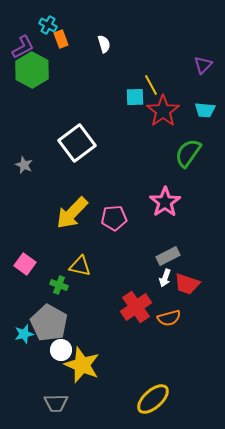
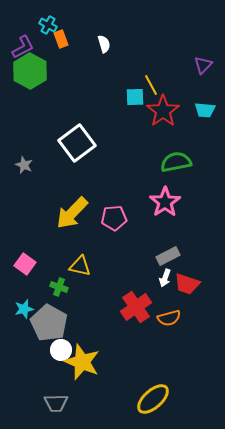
green hexagon: moved 2 px left, 1 px down
green semicircle: moved 12 px left, 9 px down; rotated 44 degrees clockwise
green cross: moved 2 px down
cyan star: moved 25 px up
yellow star: moved 3 px up
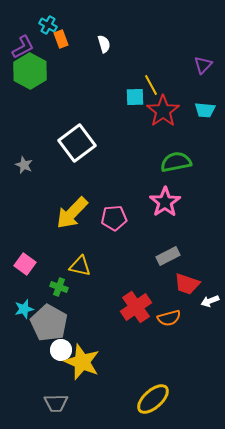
white arrow: moved 45 px right, 23 px down; rotated 48 degrees clockwise
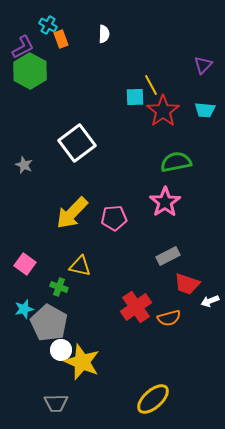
white semicircle: moved 10 px up; rotated 18 degrees clockwise
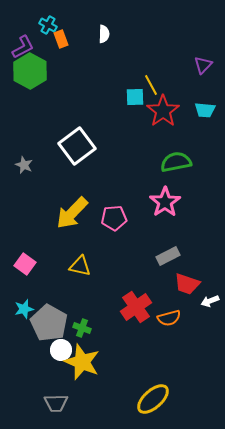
white square: moved 3 px down
green cross: moved 23 px right, 41 px down
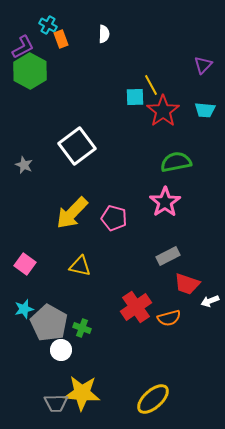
pink pentagon: rotated 20 degrees clockwise
yellow star: moved 31 px down; rotated 18 degrees counterclockwise
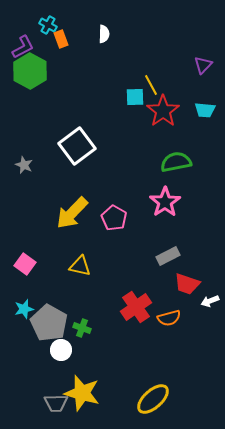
pink pentagon: rotated 15 degrees clockwise
yellow star: rotated 12 degrees clockwise
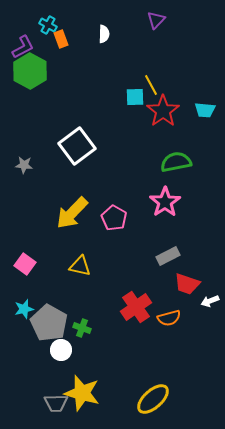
purple triangle: moved 47 px left, 45 px up
gray star: rotated 18 degrees counterclockwise
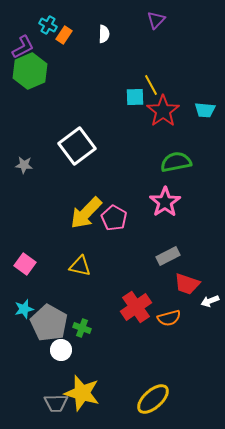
orange rectangle: moved 3 px right, 4 px up; rotated 54 degrees clockwise
green hexagon: rotated 8 degrees clockwise
yellow arrow: moved 14 px right
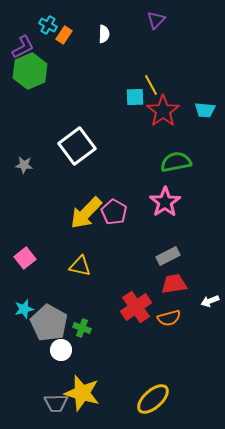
pink pentagon: moved 6 px up
pink square: moved 6 px up; rotated 15 degrees clockwise
red trapezoid: moved 13 px left; rotated 152 degrees clockwise
